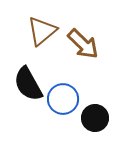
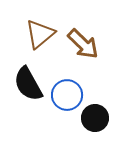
brown triangle: moved 2 px left, 3 px down
blue circle: moved 4 px right, 4 px up
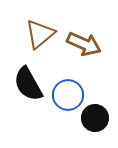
brown arrow: moved 1 px right; rotated 20 degrees counterclockwise
blue circle: moved 1 px right
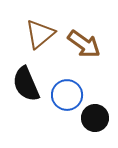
brown arrow: rotated 12 degrees clockwise
black semicircle: moved 2 px left; rotated 6 degrees clockwise
blue circle: moved 1 px left
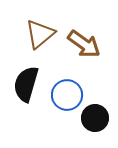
black semicircle: rotated 39 degrees clockwise
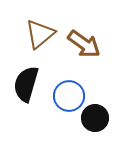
blue circle: moved 2 px right, 1 px down
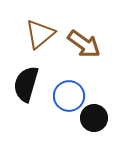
black circle: moved 1 px left
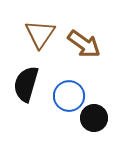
brown triangle: rotated 16 degrees counterclockwise
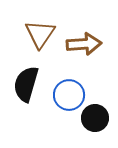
brown arrow: rotated 40 degrees counterclockwise
blue circle: moved 1 px up
black circle: moved 1 px right
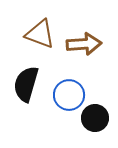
brown triangle: rotated 44 degrees counterclockwise
